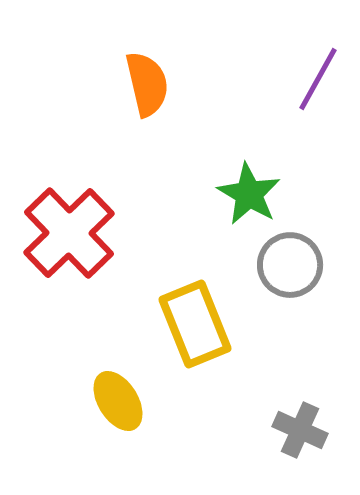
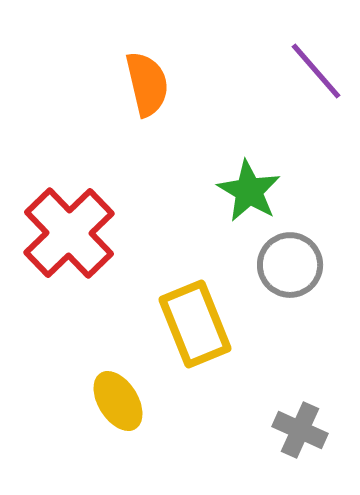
purple line: moved 2 px left, 8 px up; rotated 70 degrees counterclockwise
green star: moved 3 px up
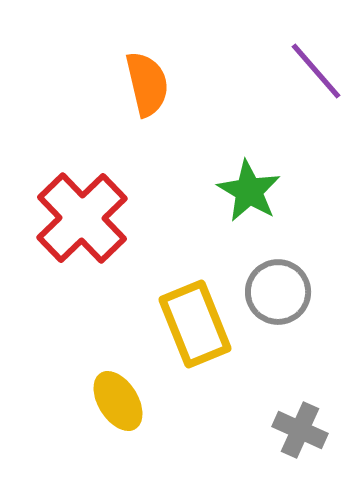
red cross: moved 13 px right, 15 px up
gray circle: moved 12 px left, 27 px down
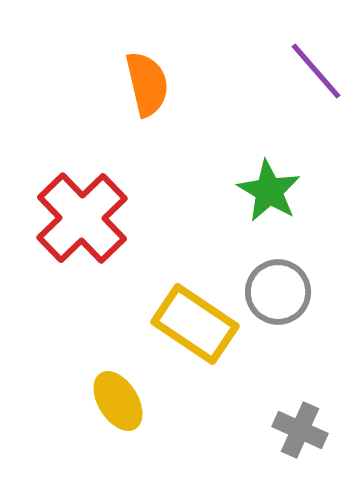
green star: moved 20 px right
yellow rectangle: rotated 34 degrees counterclockwise
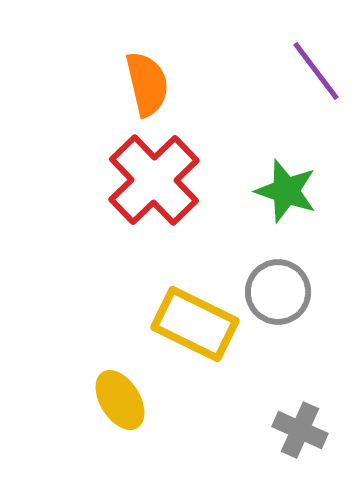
purple line: rotated 4 degrees clockwise
green star: moved 17 px right; rotated 12 degrees counterclockwise
red cross: moved 72 px right, 38 px up
yellow rectangle: rotated 8 degrees counterclockwise
yellow ellipse: moved 2 px right, 1 px up
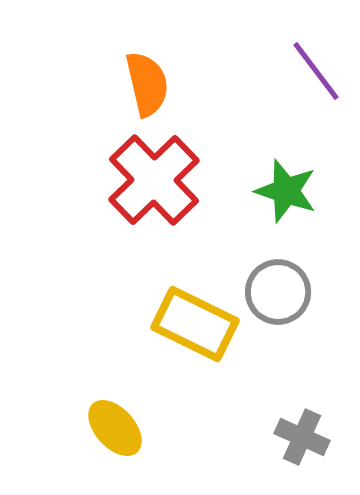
yellow ellipse: moved 5 px left, 28 px down; rotated 10 degrees counterclockwise
gray cross: moved 2 px right, 7 px down
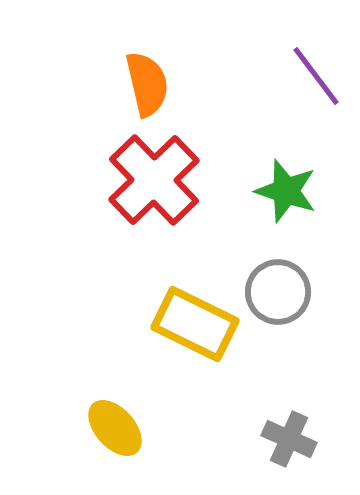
purple line: moved 5 px down
gray cross: moved 13 px left, 2 px down
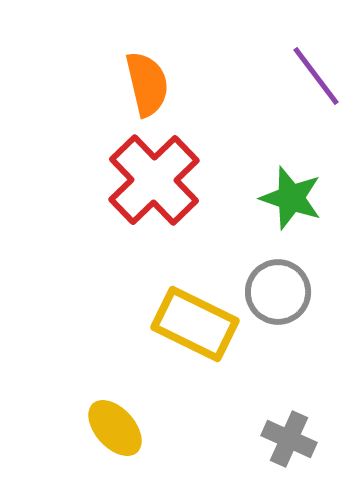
green star: moved 5 px right, 7 px down
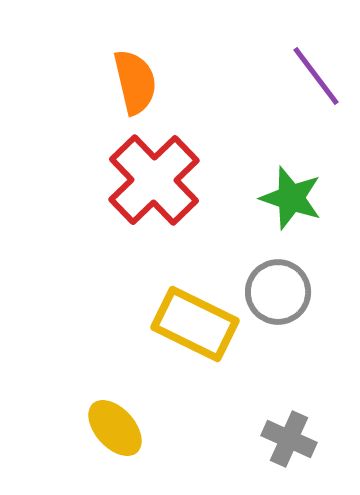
orange semicircle: moved 12 px left, 2 px up
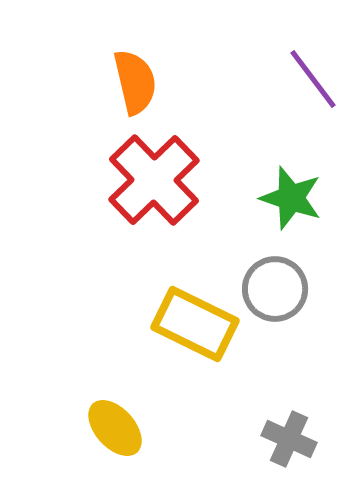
purple line: moved 3 px left, 3 px down
gray circle: moved 3 px left, 3 px up
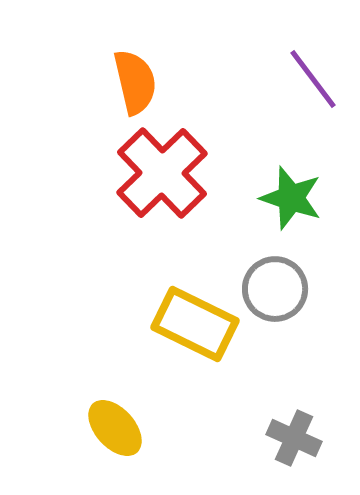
red cross: moved 8 px right, 7 px up
gray cross: moved 5 px right, 1 px up
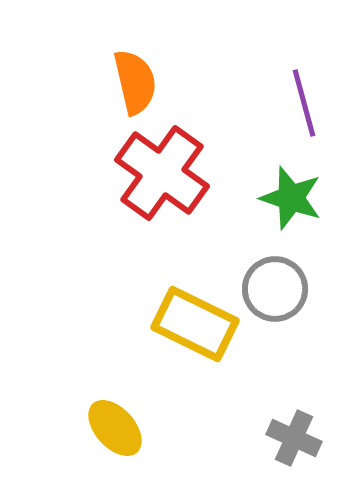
purple line: moved 9 px left, 24 px down; rotated 22 degrees clockwise
red cross: rotated 10 degrees counterclockwise
